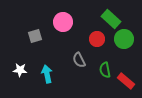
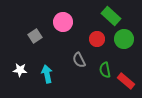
green rectangle: moved 3 px up
gray square: rotated 16 degrees counterclockwise
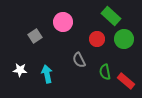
green semicircle: moved 2 px down
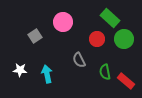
green rectangle: moved 1 px left, 2 px down
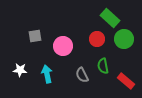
pink circle: moved 24 px down
gray square: rotated 24 degrees clockwise
gray semicircle: moved 3 px right, 15 px down
green semicircle: moved 2 px left, 6 px up
